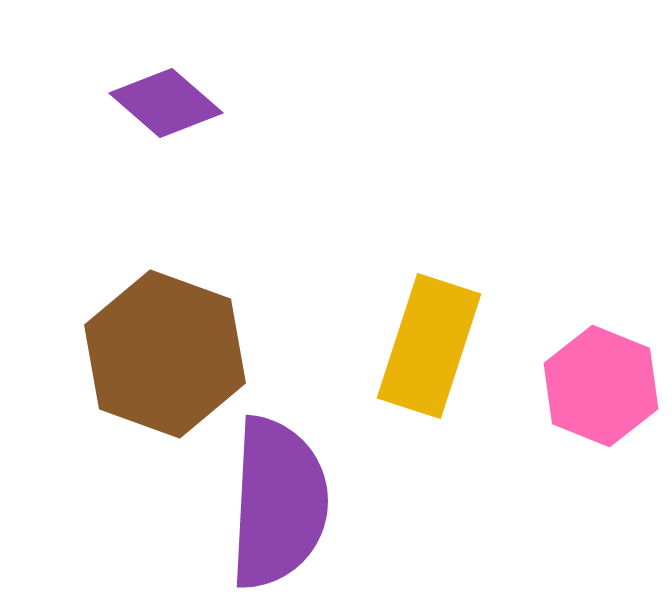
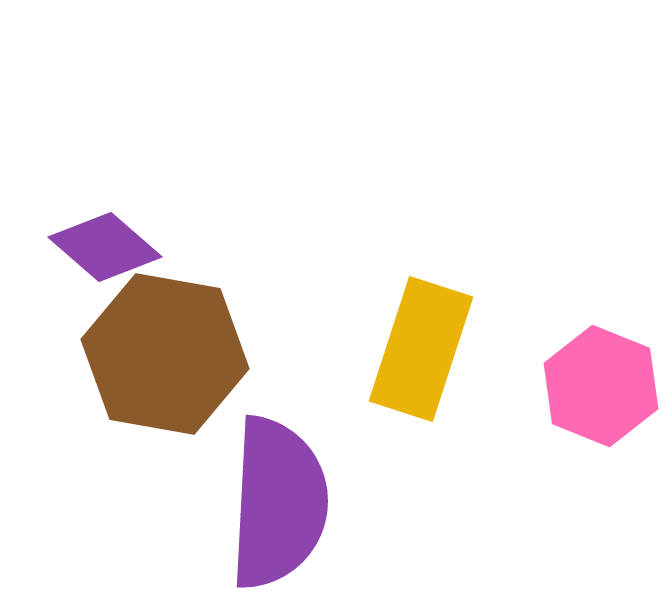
purple diamond: moved 61 px left, 144 px down
yellow rectangle: moved 8 px left, 3 px down
brown hexagon: rotated 10 degrees counterclockwise
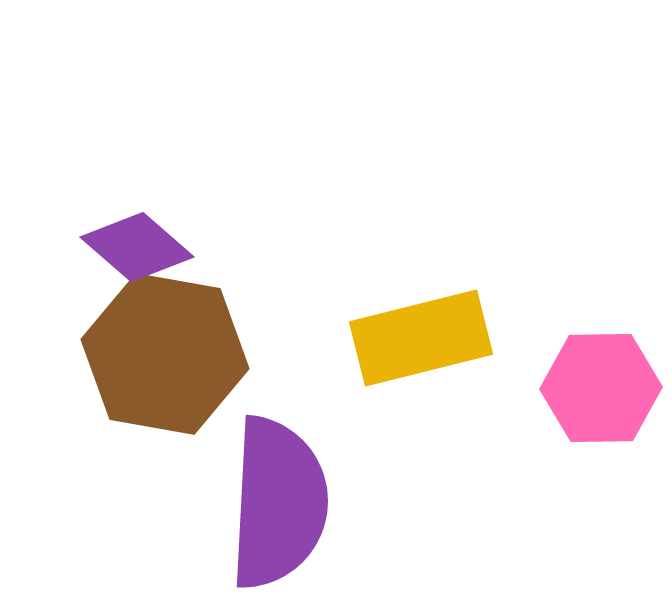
purple diamond: moved 32 px right
yellow rectangle: moved 11 px up; rotated 58 degrees clockwise
pink hexagon: moved 2 px down; rotated 23 degrees counterclockwise
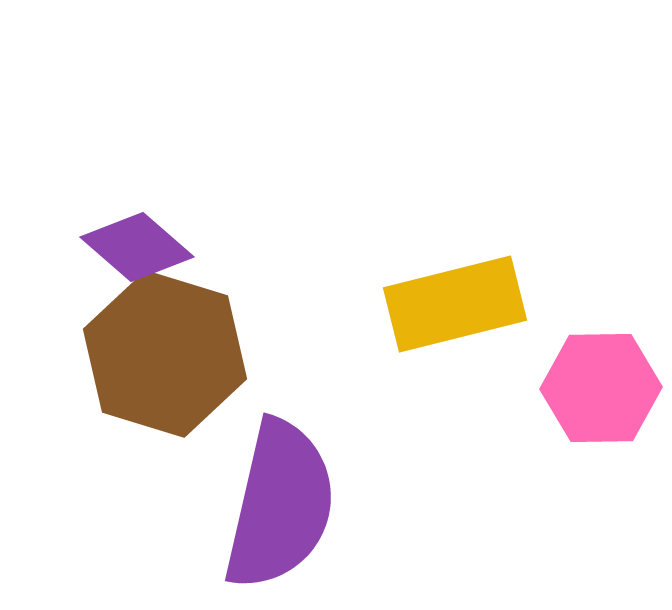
yellow rectangle: moved 34 px right, 34 px up
brown hexagon: rotated 7 degrees clockwise
purple semicircle: moved 2 px right, 2 px down; rotated 10 degrees clockwise
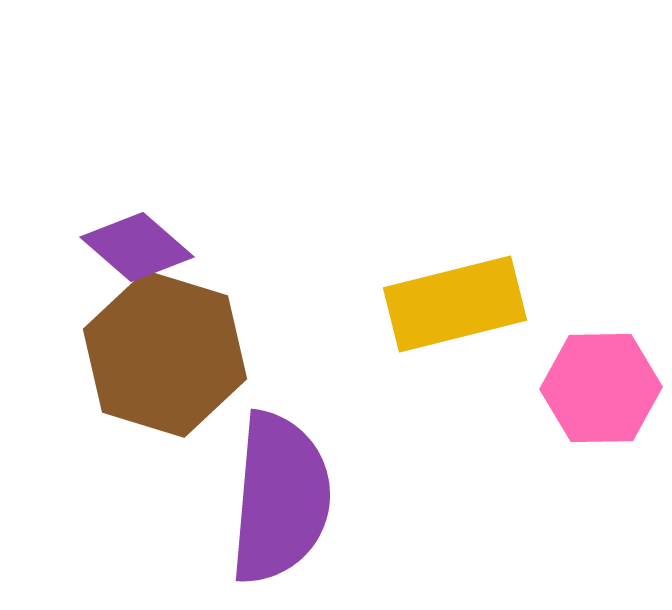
purple semicircle: moved 7 px up; rotated 8 degrees counterclockwise
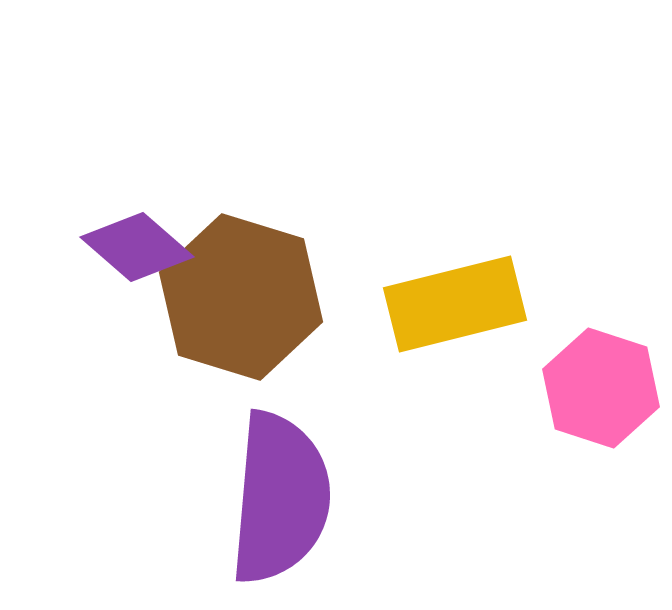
brown hexagon: moved 76 px right, 57 px up
pink hexagon: rotated 19 degrees clockwise
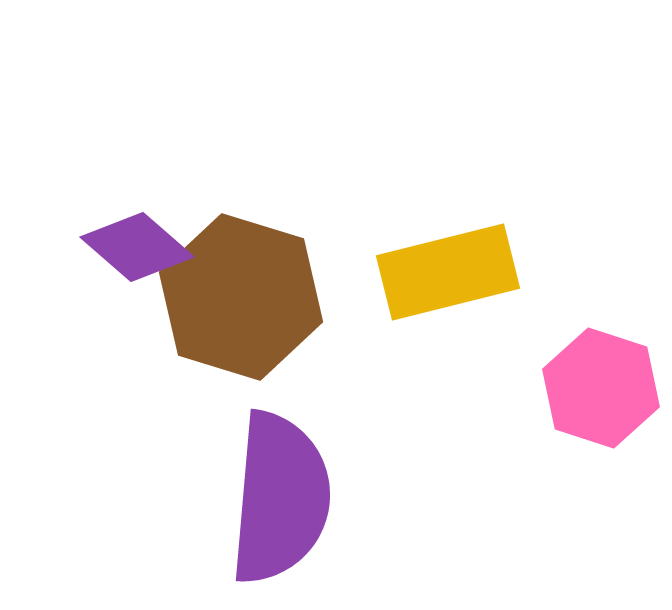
yellow rectangle: moved 7 px left, 32 px up
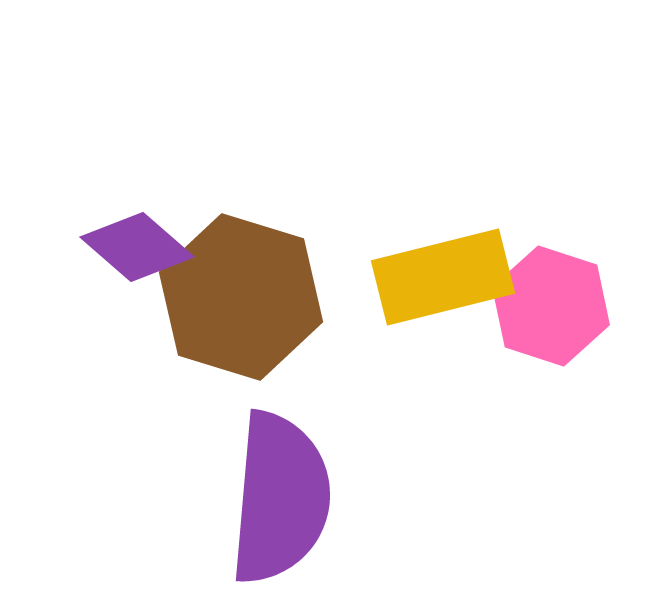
yellow rectangle: moved 5 px left, 5 px down
pink hexagon: moved 50 px left, 82 px up
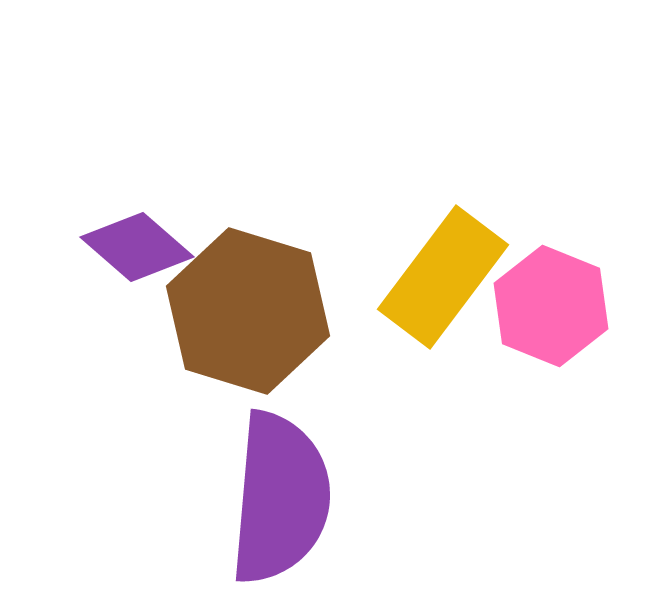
yellow rectangle: rotated 39 degrees counterclockwise
brown hexagon: moved 7 px right, 14 px down
pink hexagon: rotated 4 degrees clockwise
